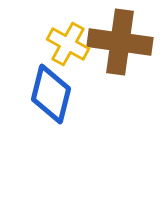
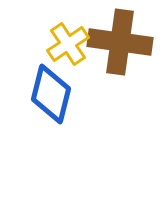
yellow cross: rotated 27 degrees clockwise
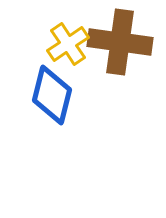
blue diamond: moved 1 px right, 1 px down
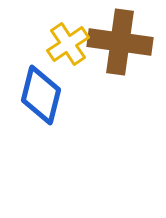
blue diamond: moved 11 px left
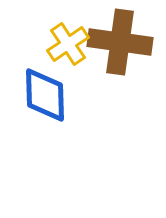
blue diamond: moved 4 px right; rotated 16 degrees counterclockwise
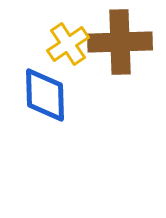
brown cross: rotated 10 degrees counterclockwise
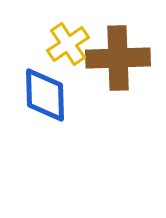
brown cross: moved 2 px left, 16 px down
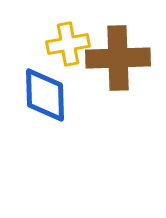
yellow cross: rotated 24 degrees clockwise
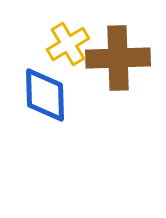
yellow cross: rotated 21 degrees counterclockwise
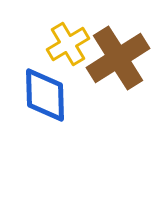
brown cross: rotated 30 degrees counterclockwise
